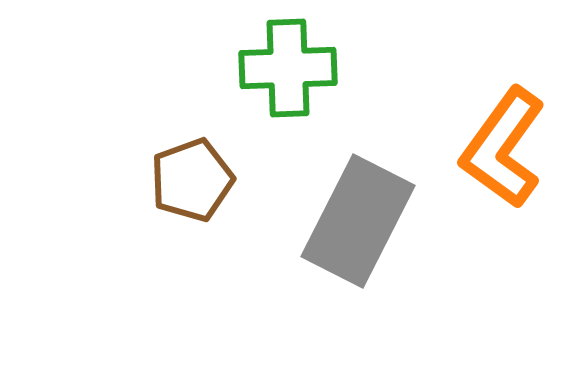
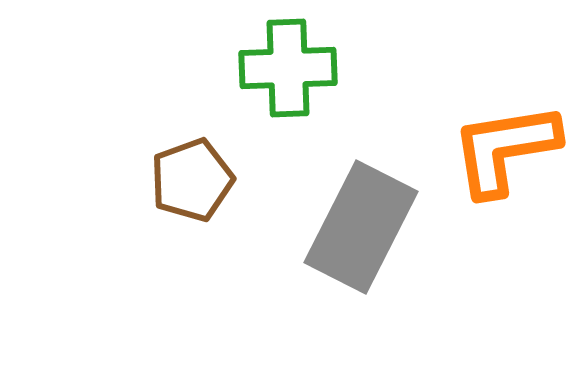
orange L-shape: moved 2 px right, 1 px down; rotated 45 degrees clockwise
gray rectangle: moved 3 px right, 6 px down
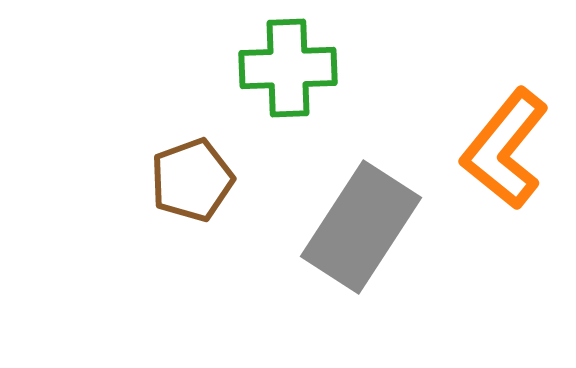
orange L-shape: rotated 42 degrees counterclockwise
gray rectangle: rotated 6 degrees clockwise
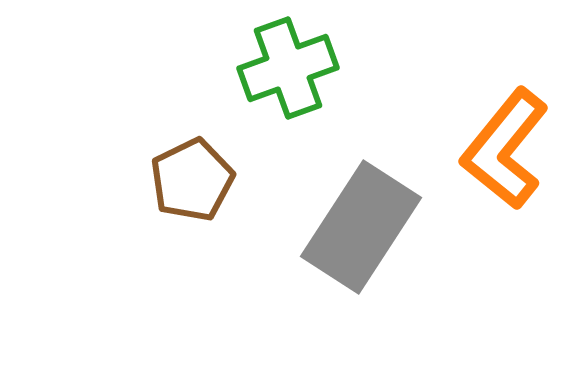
green cross: rotated 18 degrees counterclockwise
brown pentagon: rotated 6 degrees counterclockwise
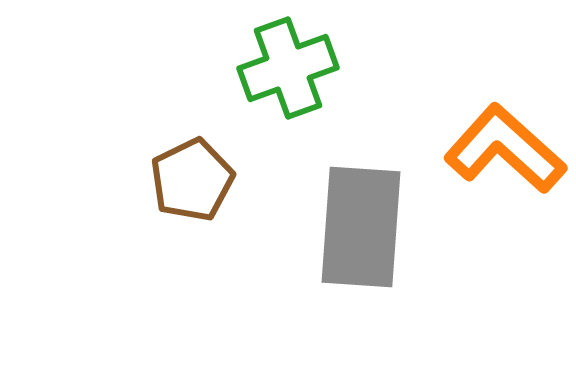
orange L-shape: rotated 93 degrees clockwise
gray rectangle: rotated 29 degrees counterclockwise
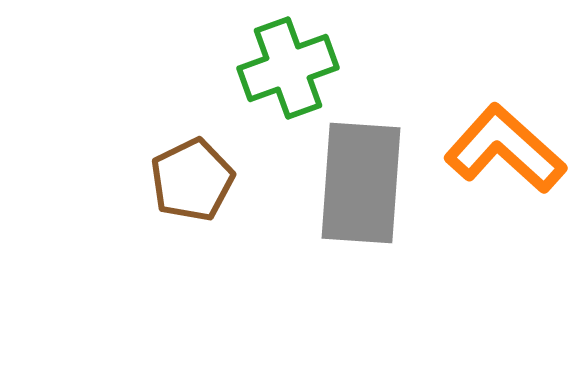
gray rectangle: moved 44 px up
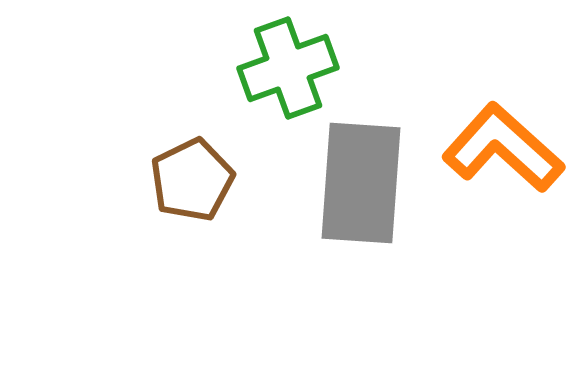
orange L-shape: moved 2 px left, 1 px up
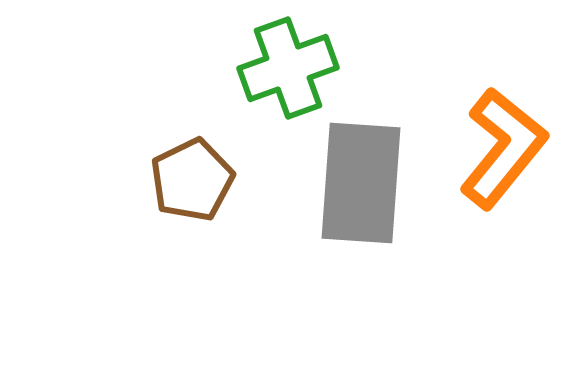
orange L-shape: rotated 87 degrees clockwise
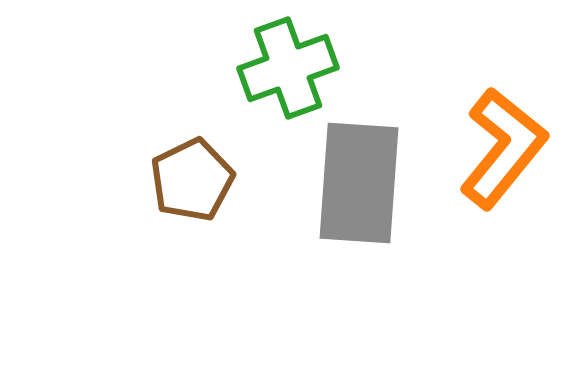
gray rectangle: moved 2 px left
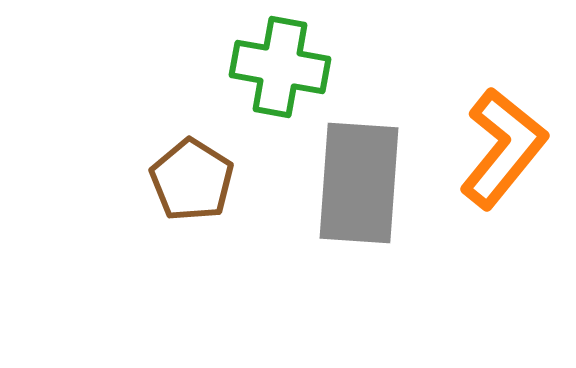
green cross: moved 8 px left, 1 px up; rotated 30 degrees clockwise
brown pentagon: rotated 14 degrees counterclockwise
